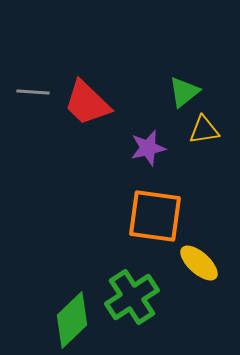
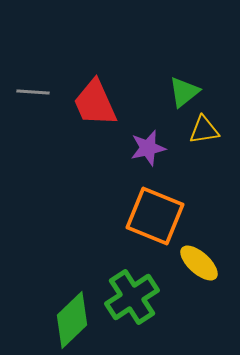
red trapezoid: moved 8 px right; rotated 22 degrees clockwise
orange square: rotated 14 degrees clockwise
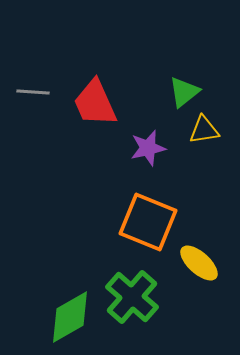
orange square: moved 7 px left, 6 px down
green cross: rotated 16 degrees counterclockwise
green diamond: moved 2 px left, 3 px up; rotated 14 degrees clockwise
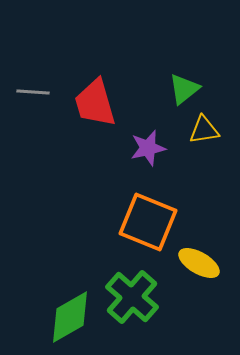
green triangle: moved 3 px up
red trapezoid: rotated 8 degrees clockwise
yellow ellipse: rotated 12 degrees counterclockwise
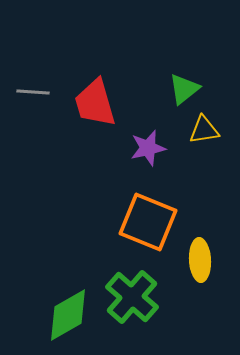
yellow ellipse: moved 1 px right, 3 px up; rotated 57 degrees clockwise
green diamond: moved 2 px left, 2 px up
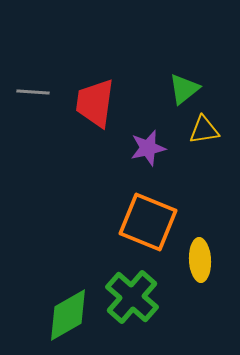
red trapezoid: rotated 24 degrees clockwise
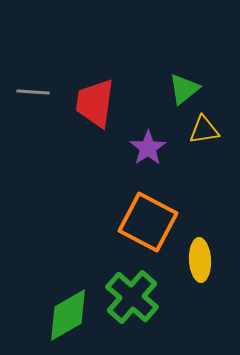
purple star: rotated 21 degrees counterclockwise
orange square: rotated 6 degrees clockwise
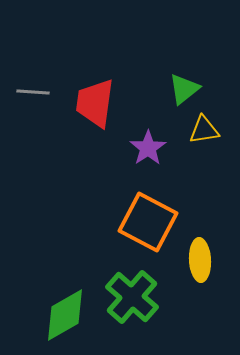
green diamond: moved 3 px left
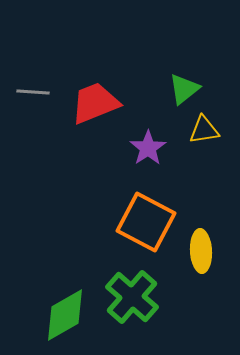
red trapezoid: rotated 60 degrees clockwise
orange square: moved 2 px left
yellow ellipse: moved 1 px right, 9 px up
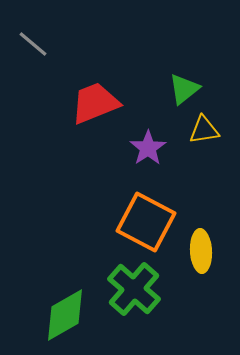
gray line: moved 48 px up; rotated 36 degrees clockwise
green cross: moved 2 px right, 8 px up
